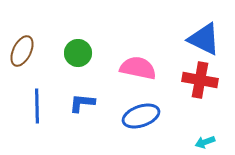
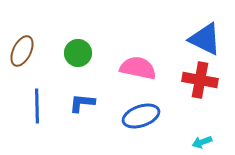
blue triangle: moved 1 px right
cyan arrow: moved 3 px left
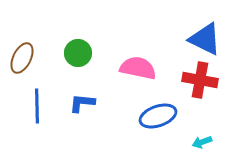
brown ellipse: moved 7 px down
blue ellipse: moved 17 px right
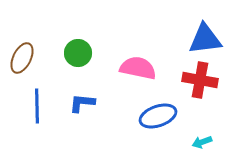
blue triangle: rotated 33 degrees counterclockwise
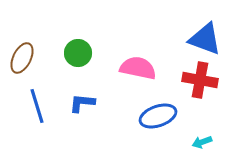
blue triangle: rotated 27 degrees clockwise
blue line: rotated 16 degrees counterclockwise
